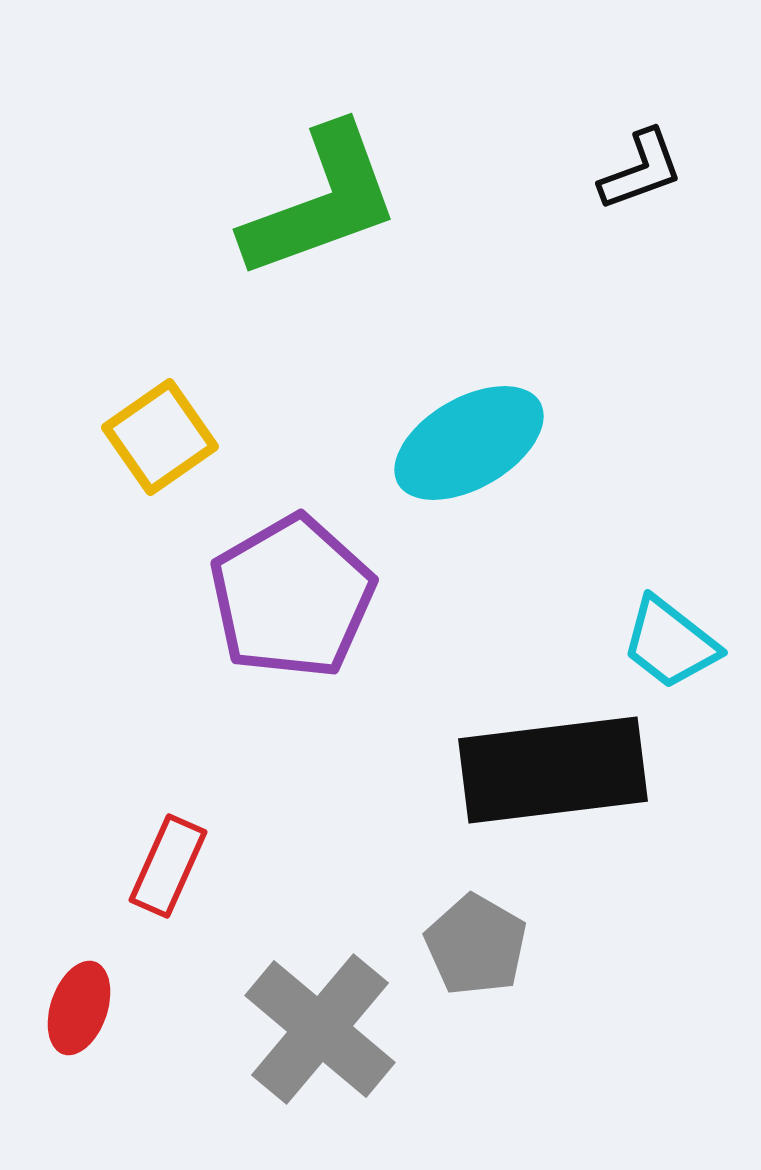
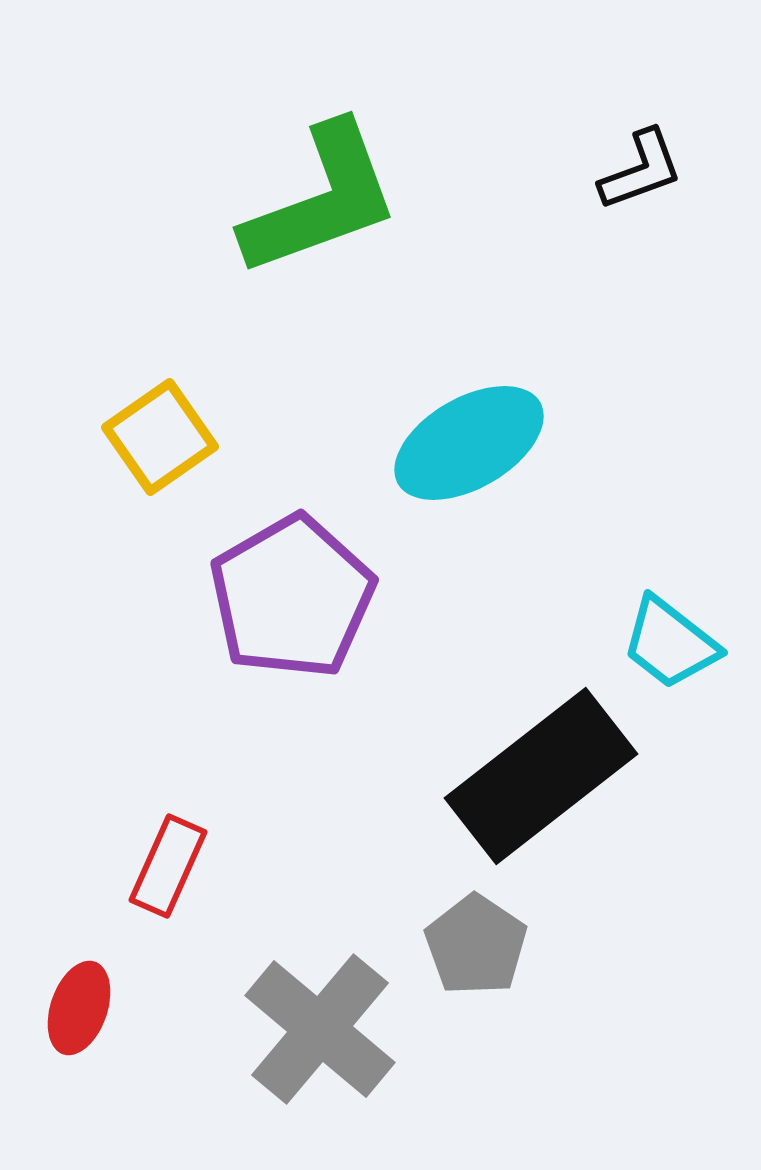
green L-shape: moved 2 px up
black rectangle: moved 12 px left, 6 px down; rotated 31 degrees counterclockwise
gray pentagon: rotated 4 degrees clockwise
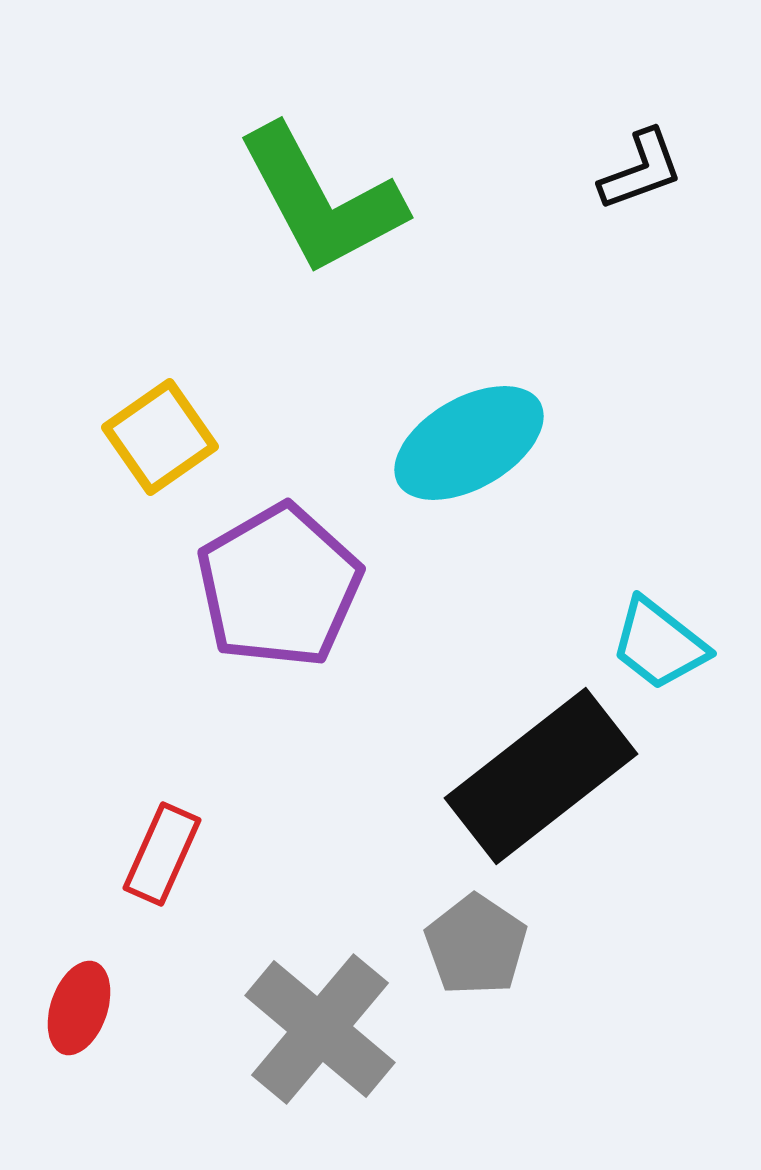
green L-shape: rotated 82 degrees clockwise
purple pentagon: moved 13 px left, 11 px up
cyan trapezoid: moved 11 px left, 1 px down
red rectangle: moved 6 px left, 12 px up
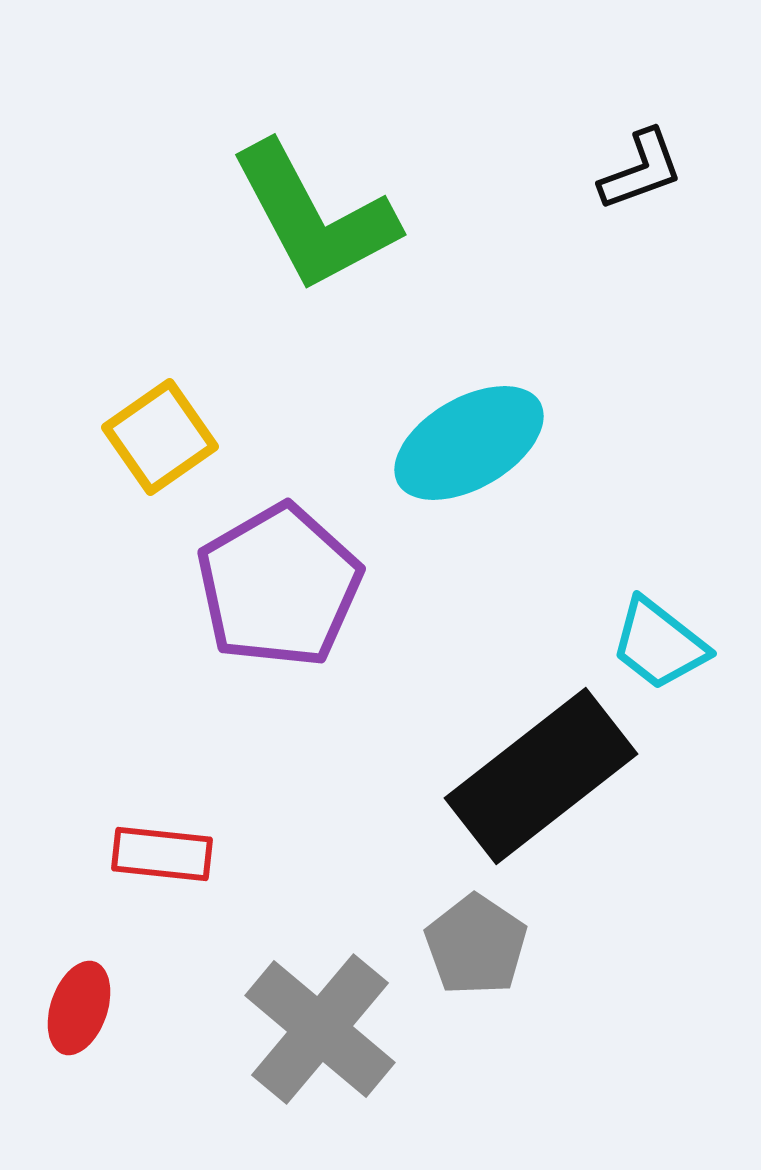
green L-shape: moved 7 px left, 17 px down
red rectangle: rotated 72 degrees clockwise
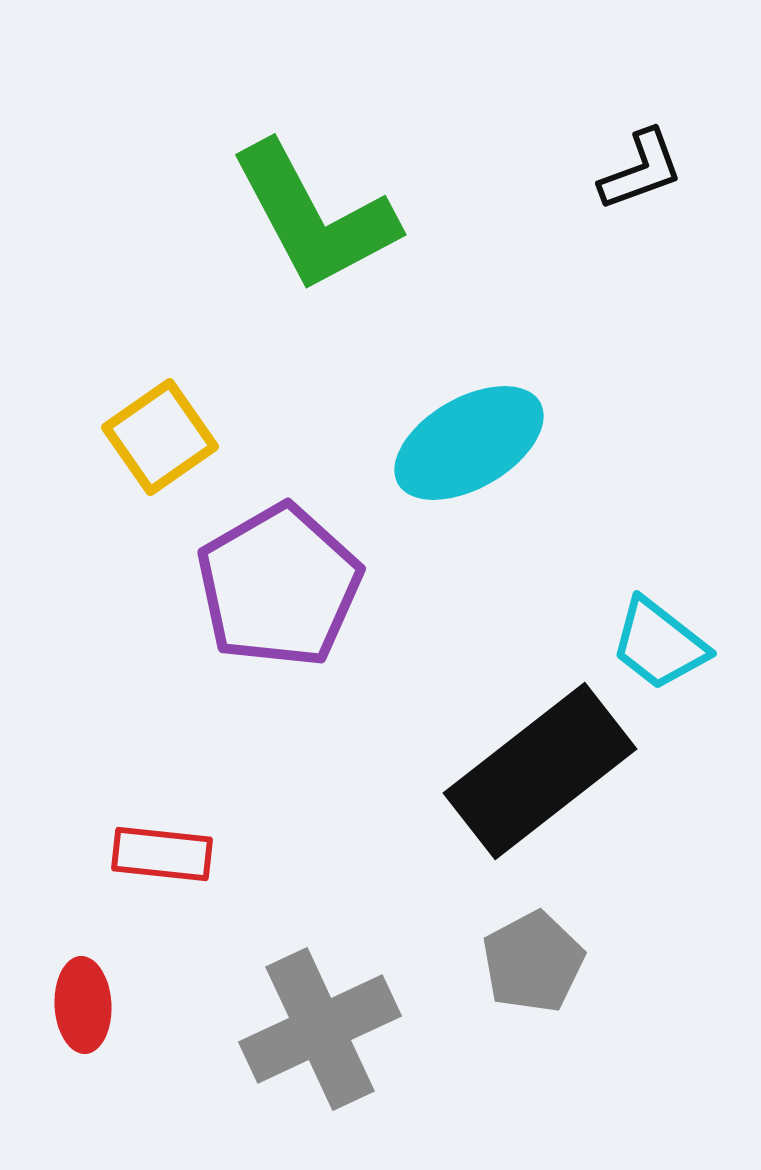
black rectangle: moved 1 px left, 5 px up
gray pentagon: moved 57 px right, 17 px down; rotated 10 degrees clockwise
red ellipse: moved 4 px right, 3 px up; rotated 22 degrees counterclockwise
gray cross: rotated 25 degrees clockwise
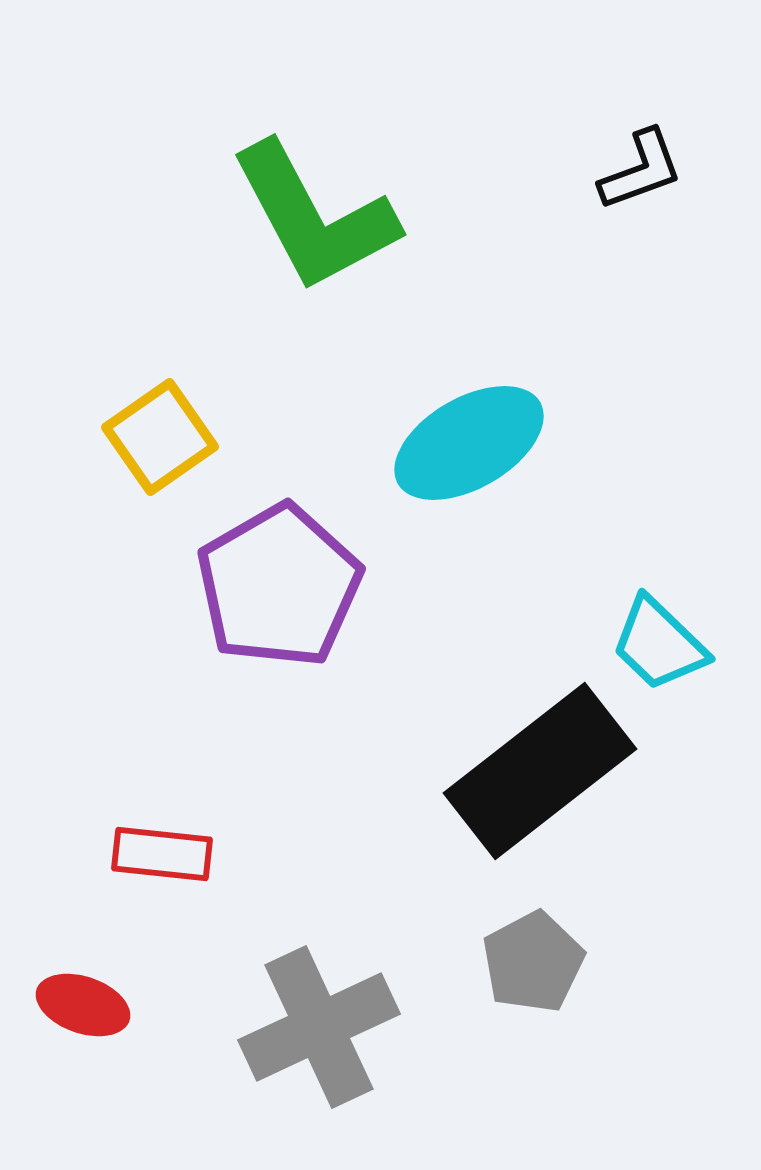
cyan trapezoid: rotated 6 degrees clockwise
red ellipse: rotated 68 degrees counterclockwise
gray cross: moved 1 px left, 2 px up
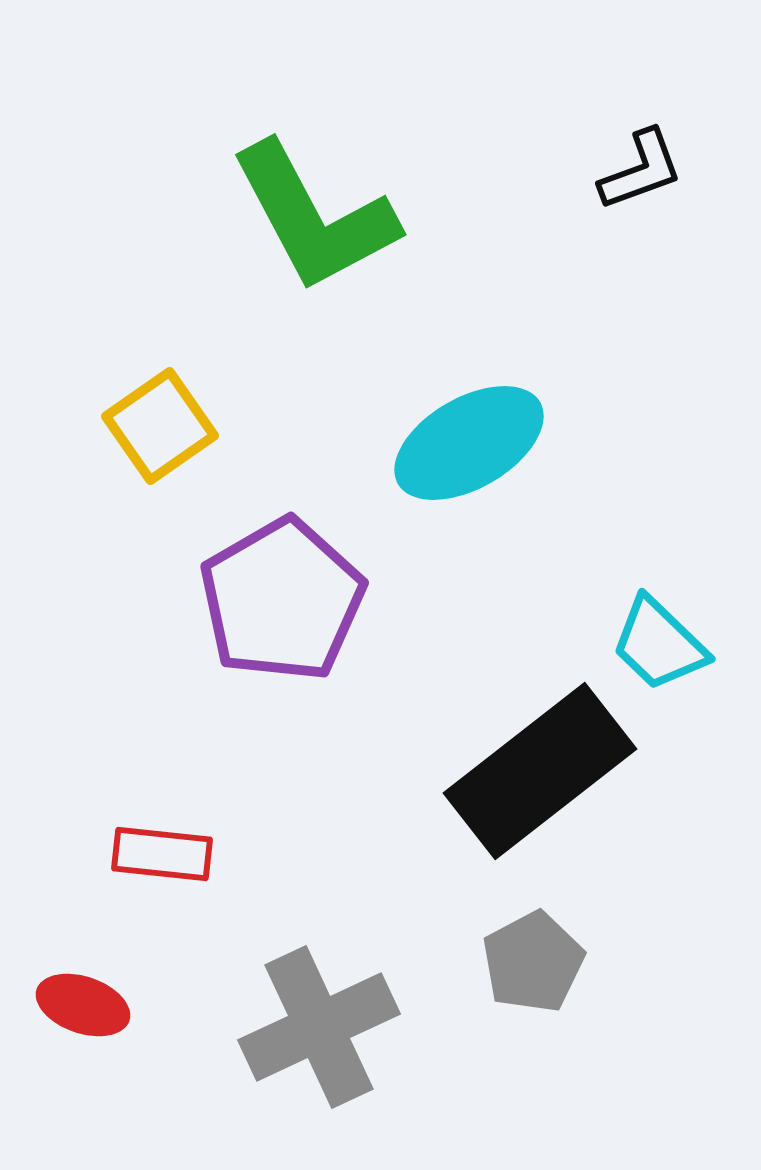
yellow square: moved 11 px up
purple pentagon: moved 3 px right, 14 px down
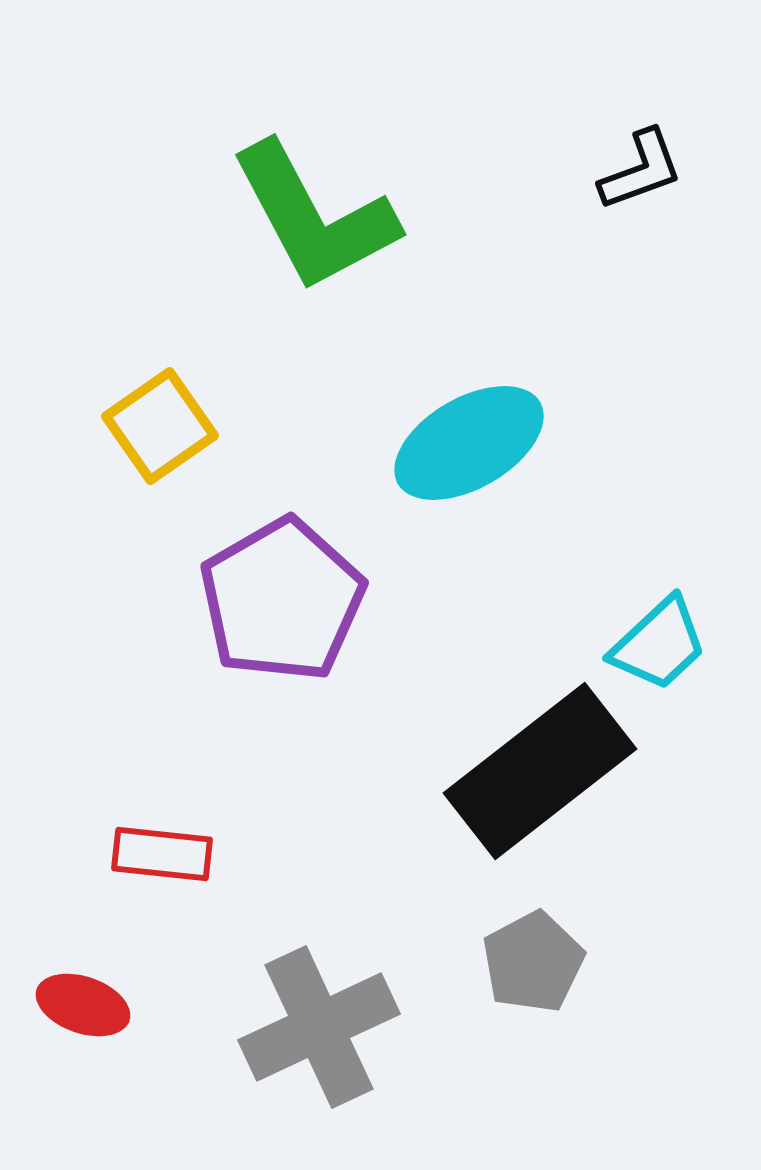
cyan trapezoid: rotated 87 degrees counterclockwise
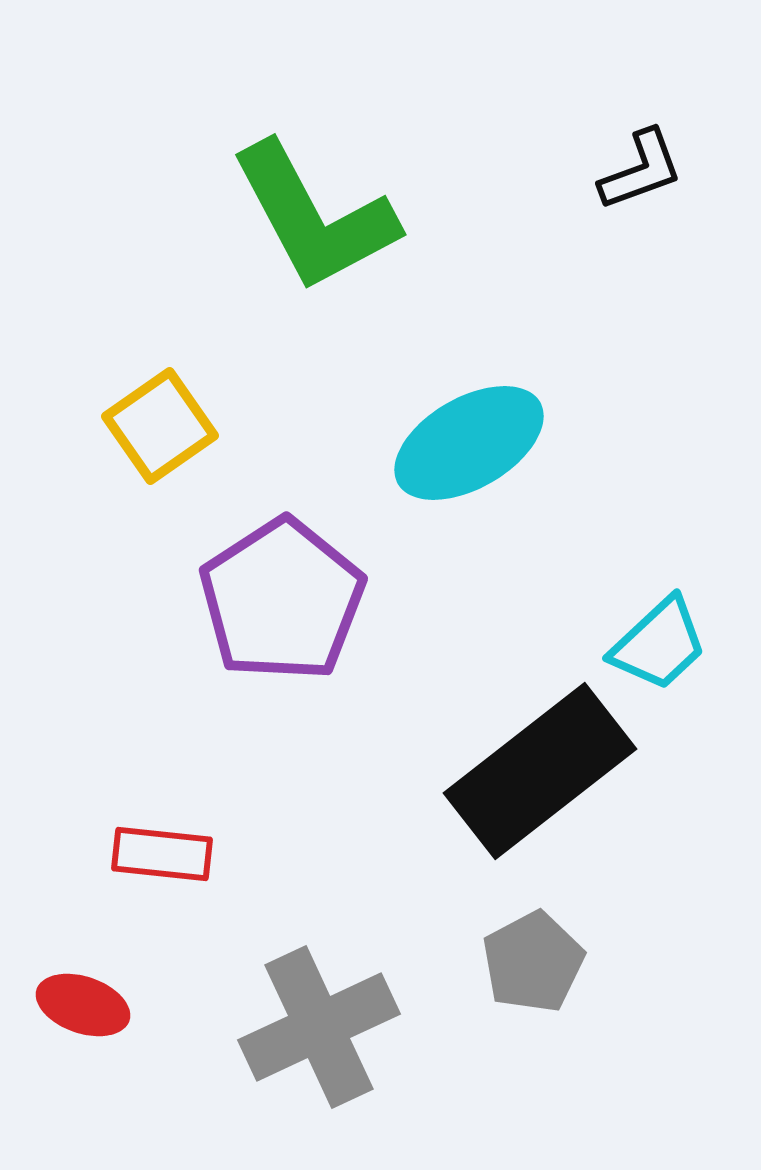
purple pentagon: rotated 3 degrees counterclockwise
